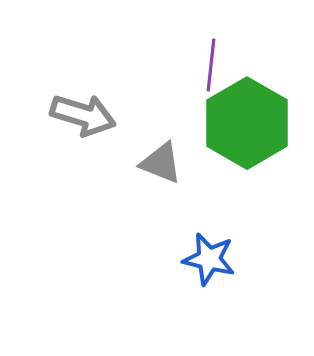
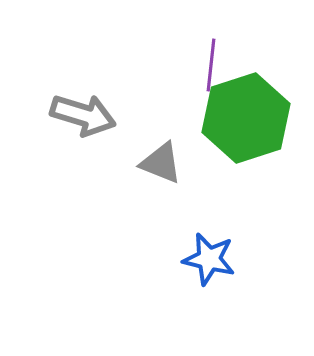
green hexagon: moved 1 px left, 5 px up; rotated 12 degrees clockwise
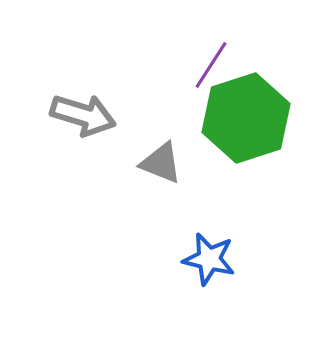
purple line: rotated 27 degrees clockwise
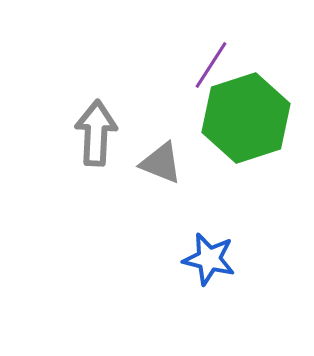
gray arrow: moved 13 px right, 18 px down; rotated 104 degrees counterclockwise
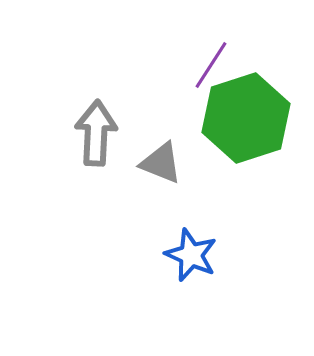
blue star: moved 18 px left, 4 px up; rotated 10 degrees clockwise
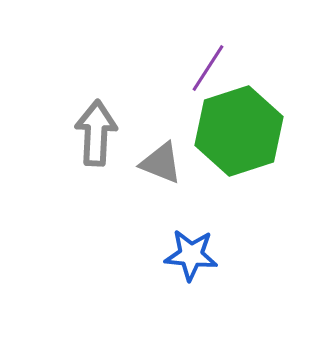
purple line: moved 3 px left, 3 px down
green hexagon: moved 7 px left, 13 px down
blue star: rotated 18 degrees counterclockwise
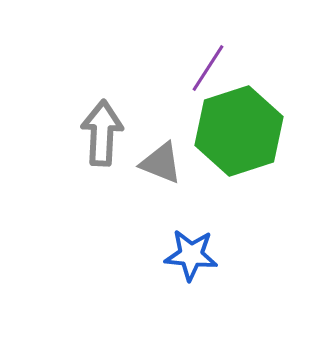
gray arrow: moved 6 px right
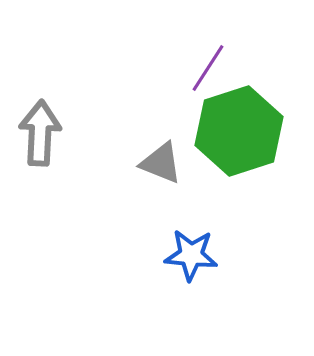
gray arrow: moved 62 px left
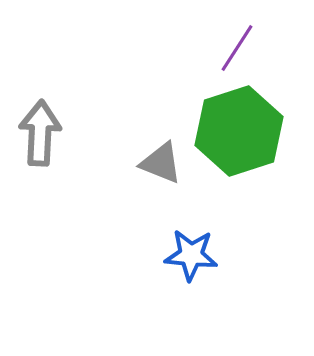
purple line: moved 29 px right, 20 px up
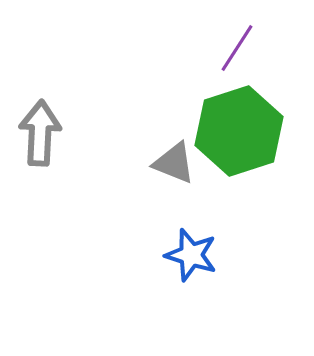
gray triangle: moved 13 px right
blue star: rotated 12 degrees clockwise
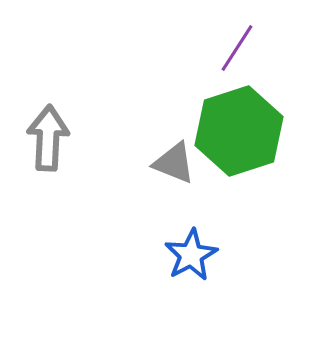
gray arrow: moved 8 px right, 5 px down
blue star: rotated 26 degrees clockwise
